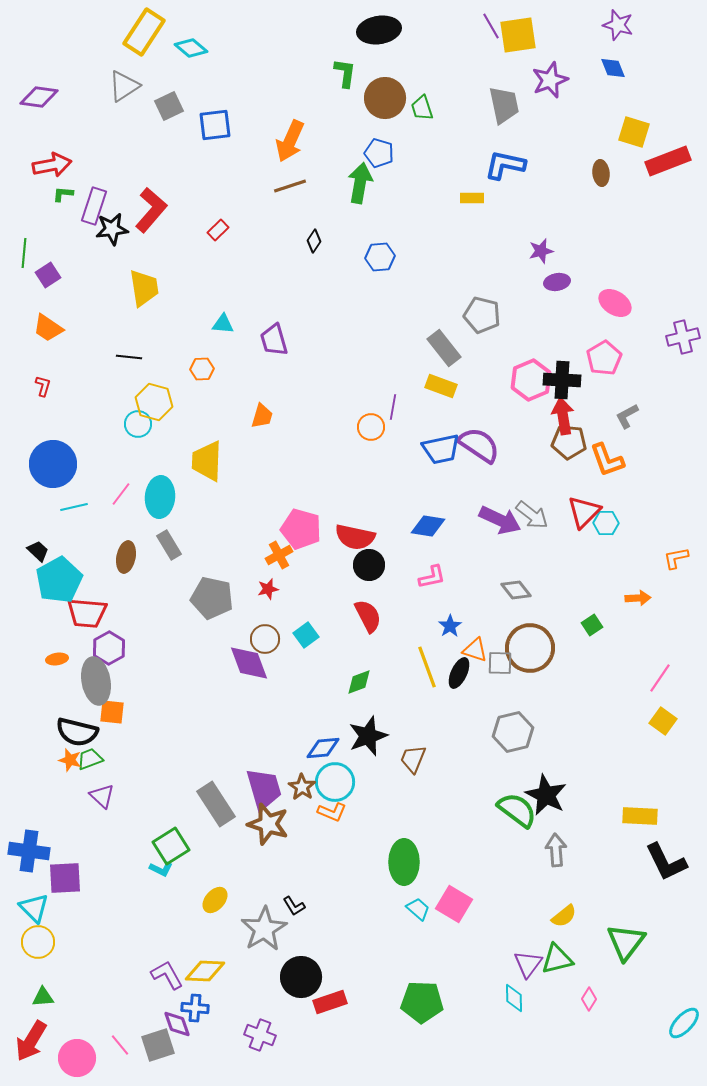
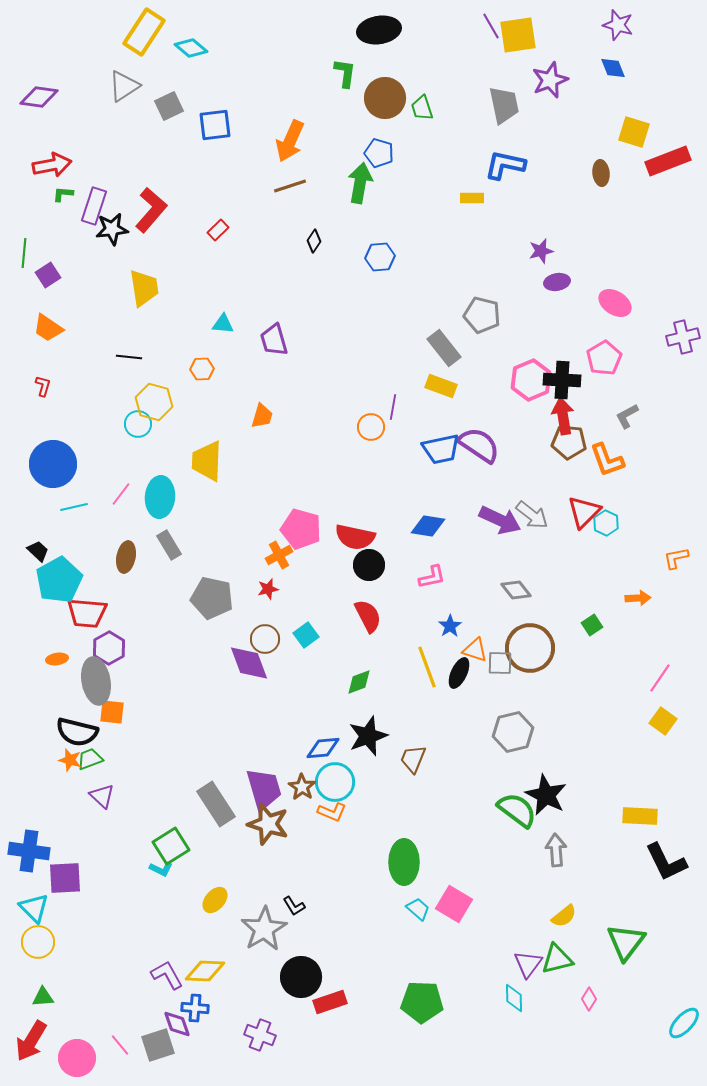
cyan hexagon at (606, 523): rotated 25 degrees clockwise
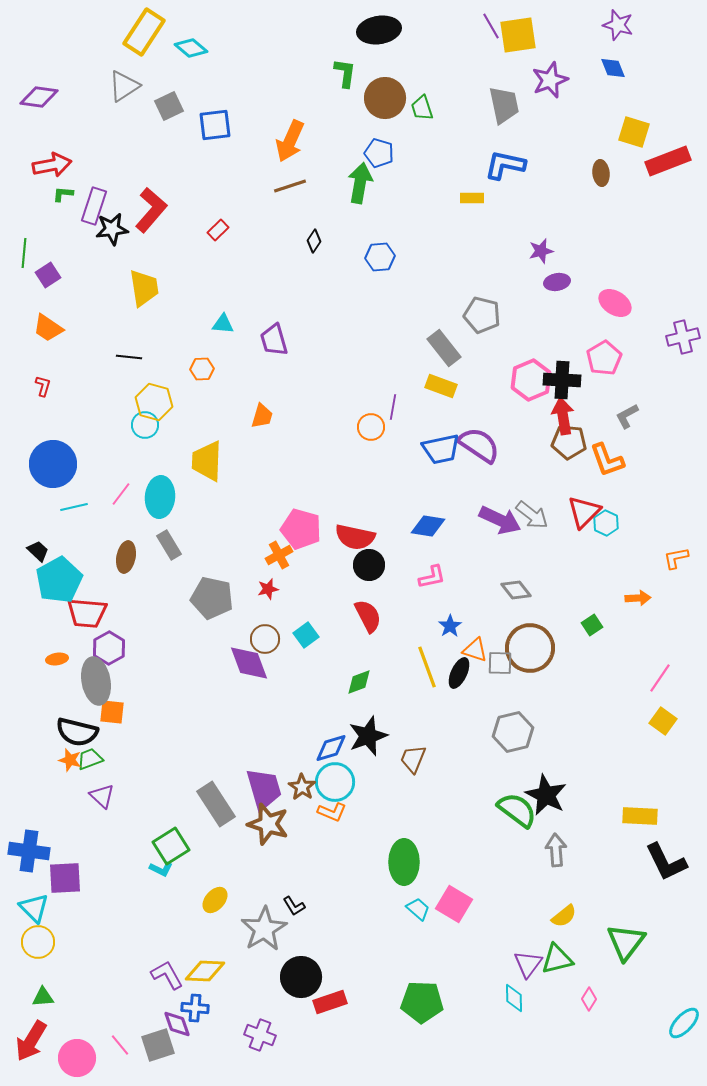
cyan circle at (138, 424): moved 7 px right, 1 px down
blue diamond at (323, 748): moved 8 px right; rotated 12 degrees counterclockwise
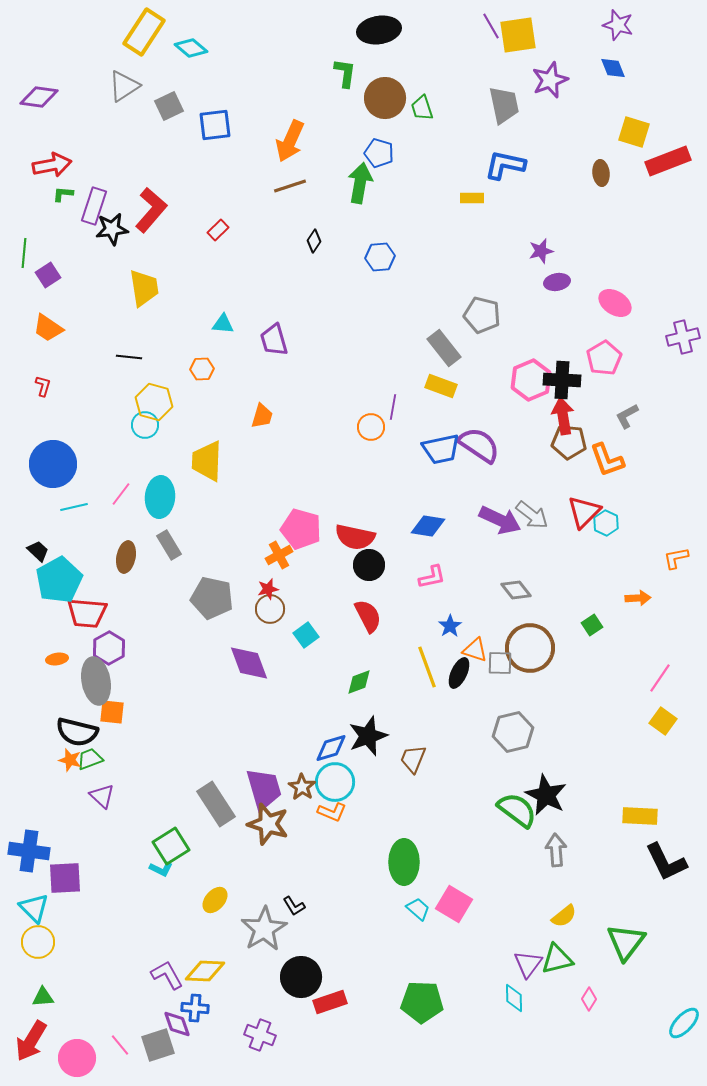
brown circle at (265, 639): moved 5 px right, 30 px up
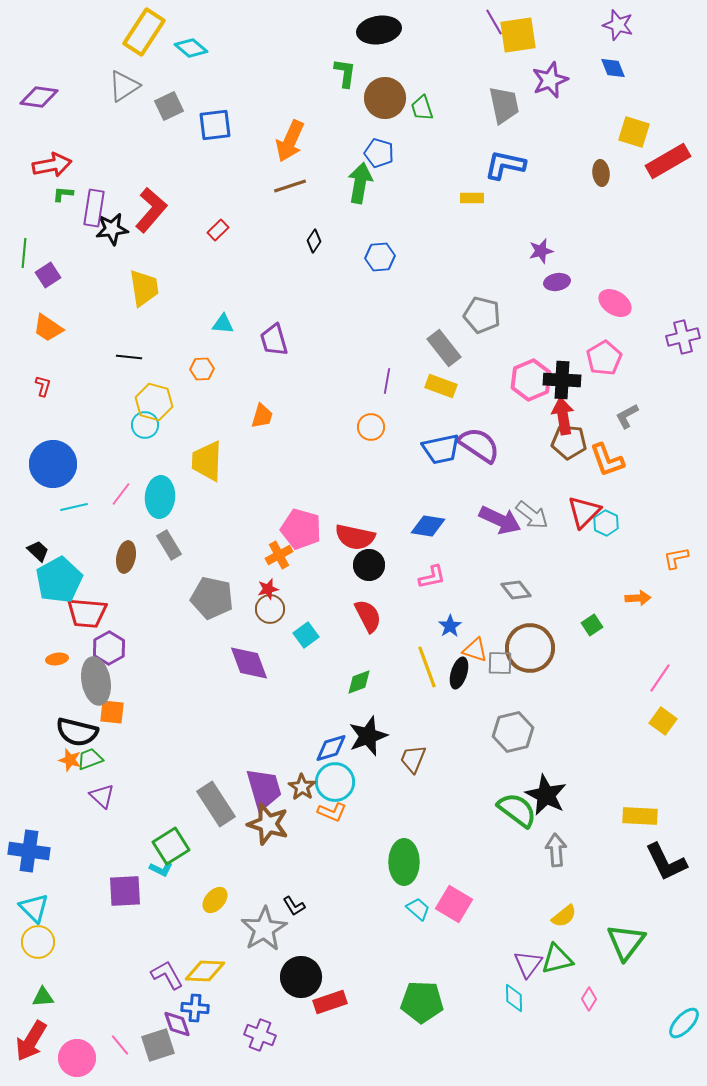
purple line at (491, 26): moved 3 px right, 4 px up
red rectangle at (668, 161): rotated 9 degrees counterclockwise
purple rectangle at (94, 206): moved 2 px down; rotated 9 degrees counterclockwise
purple line at (393, 407): moved 6 px left, 26 px up
black ellipse at (459, 673): rotated 8 degrees counterclockwise
purple square at (65, 878): moved 60 px right, 13 px down
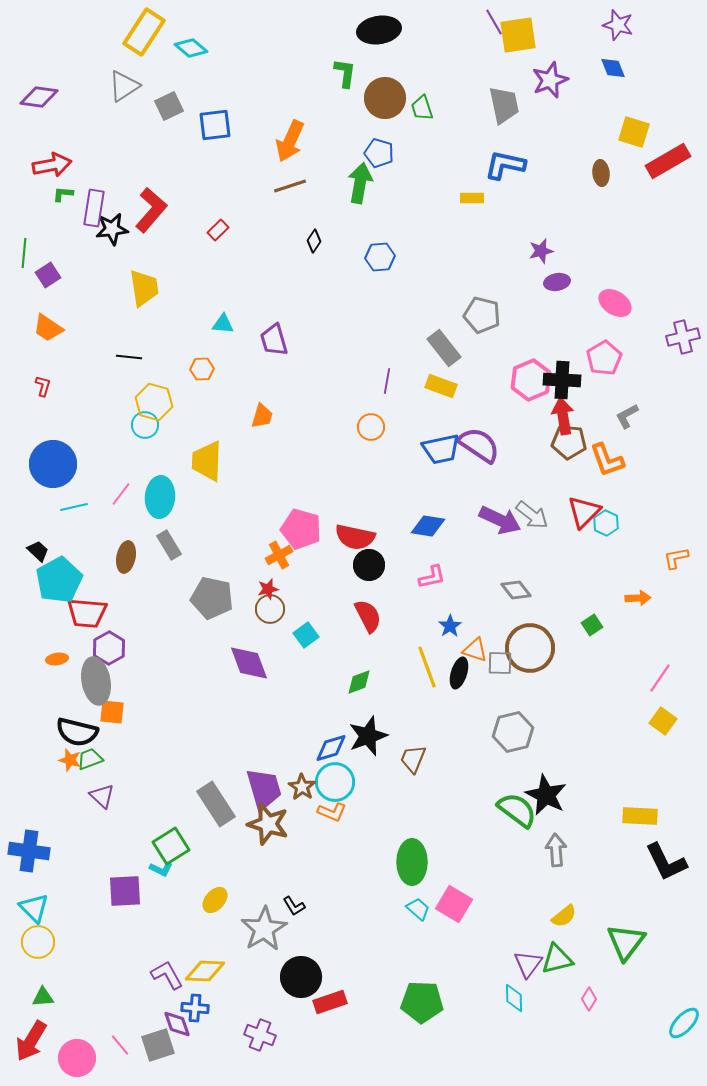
green ellipse at (404, 862): moved 8 px right
